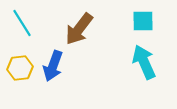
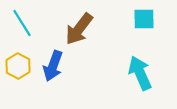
cyan square: moved 1 px right, 2 px up
cyan arrow: moved 4 px left, 11 px down
yellow hexagon: moved 2 px left, 2 px up; rotated 25 degrees counterclockwise
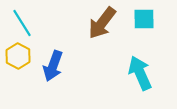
brown arrow: moved 23 px right, 6 px up
yellow hexagon: moved 10 px up
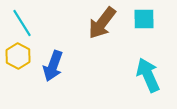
cyan arrow: moved 8 px right, 2 px down
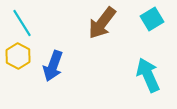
cyan square: moved 8 px right; rotated 30 degrees counterclockwise
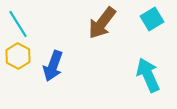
cyan line: moved 4 px left, 1 px down
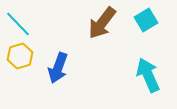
cyan square: moved 6 px left, 1 px down
cyan line: rotated 12 degrees counterclockwise
yellow hexagon: moved 2 px right; rotated 15 degrees clockwise
blue arrow: moved 5 px right, 2 px down
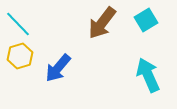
blue arrow: rotated 20 degrees clockwise
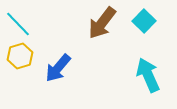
cyan square: moved 2 px left, 1 px down; rotated 15 degrees counterclockwise
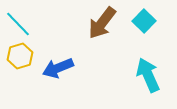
blue arrow: rotated 28 degrees clockwise
